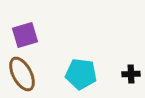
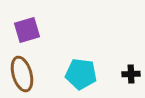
purple square: moved 2 px right, 5 px up
brown ellipse: rotated 12 degrees clockwise
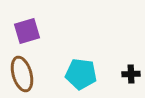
purple square: moved 1 px down
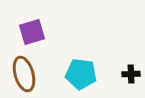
purple square: moved 5 px right, 1 px down
brown ellipse: moved 2 px right
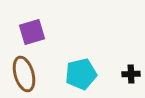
cyan pentagon: rotated 20 degrees counterclockwise
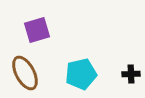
purple square: moved 5 px right, 2 px up
brown ellipse: moved 1 px right, 1 px up; rotated 12 degrees counterclockwise
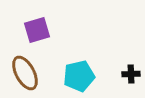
cyan pentagon: moved 2 px left, 2 px down
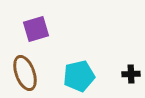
purple square: moved 1 px left, 1 px up
brown ellipse: rotated 8 degrees clockwise
